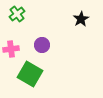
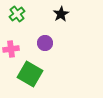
black star: moved 20 px left, 5 px up
purple circle: moved 3 px right, 2 px up
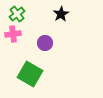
pink cross: moved 2 px right, 15 px up
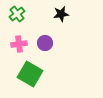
black star: rotated 21 degrees clockwise
pink cross: moved 6 px right, 10 px down
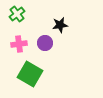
black star: moved 1 px left, 11 px down
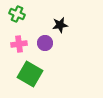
green cross: rotated 28 degrees counterclockwise
